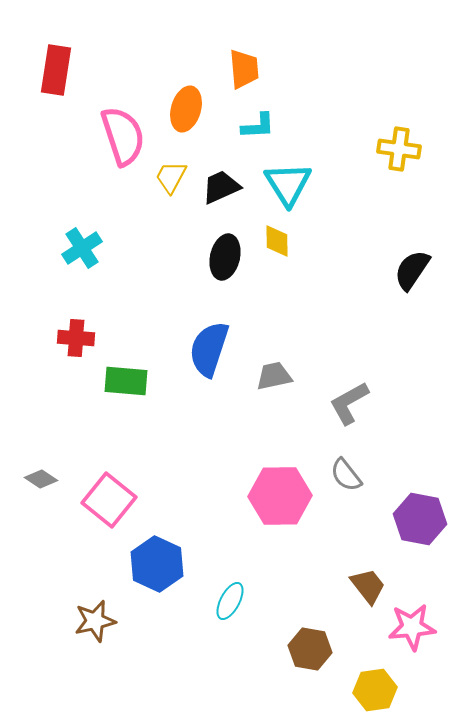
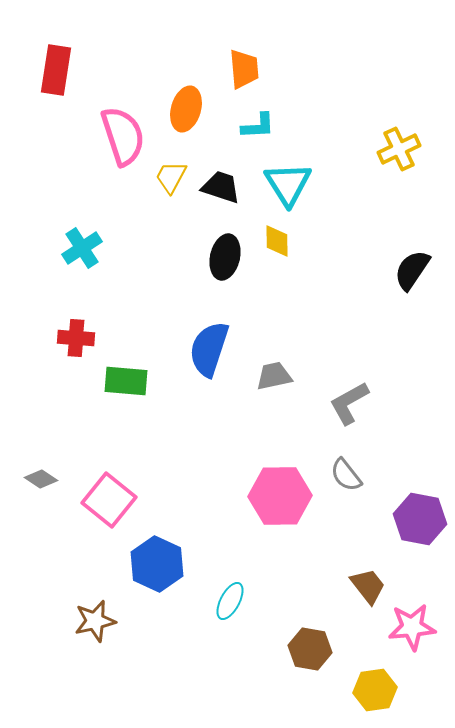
yellow cross: rotated 33 degrees counterclockwise
black trapezoid: rotated 42 degrees clockwise
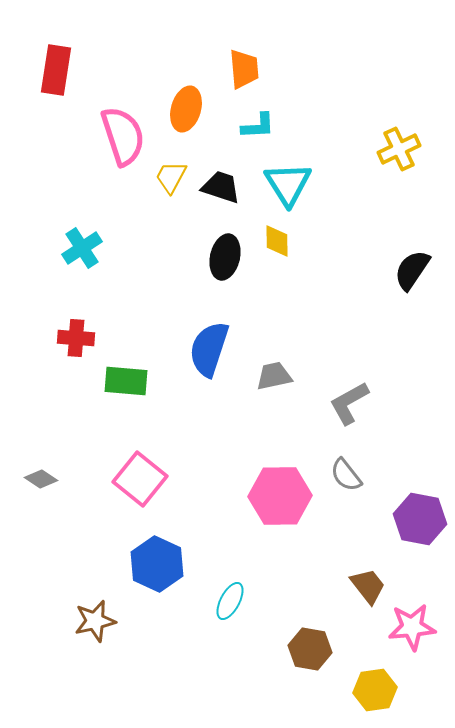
pink square: moved 31 px right, 21 px up
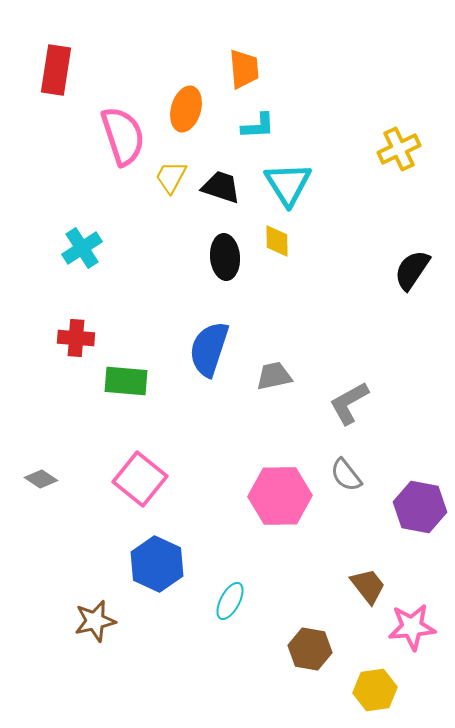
black ellipse: rotated 18 degrees counterclockwise
purple hexagon: moved 12 px up
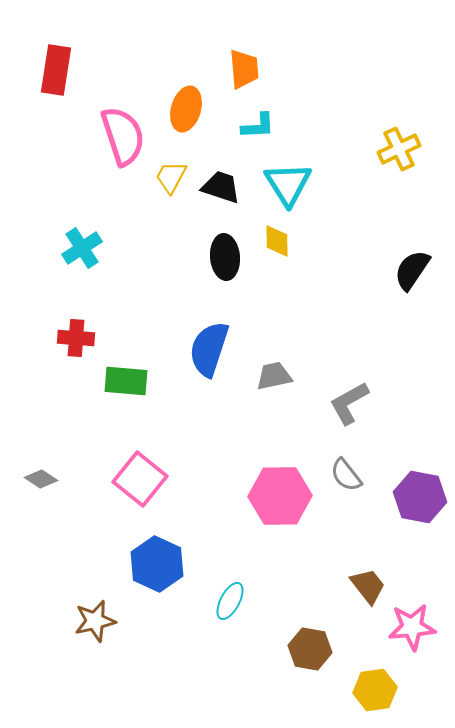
purple hexagon: moved 10 px up
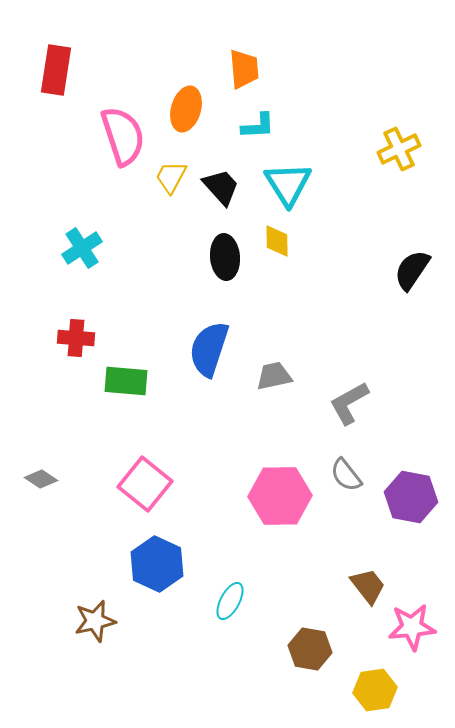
black trapezoid: rotated 30 degrees clockwise
pink square: moved 5 px right, 5 px down
purple hexagon: moved 9 px left
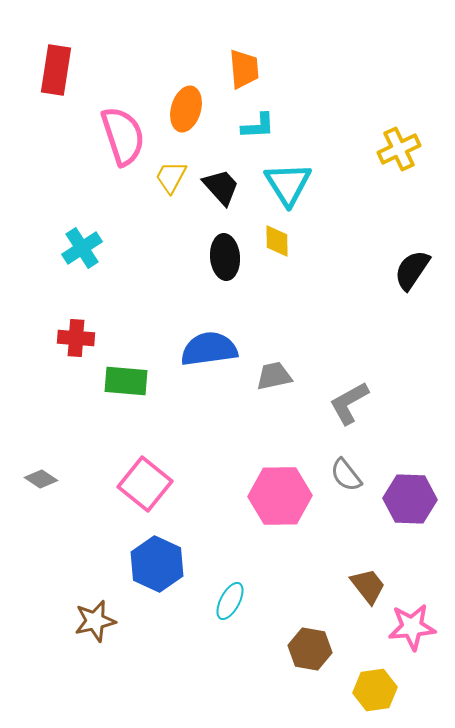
blue semicircle: rotated 64 degrees clockwise
purple hexagon: moved 1 px left, 2 px down; rotated 9 degrees counterclockwise
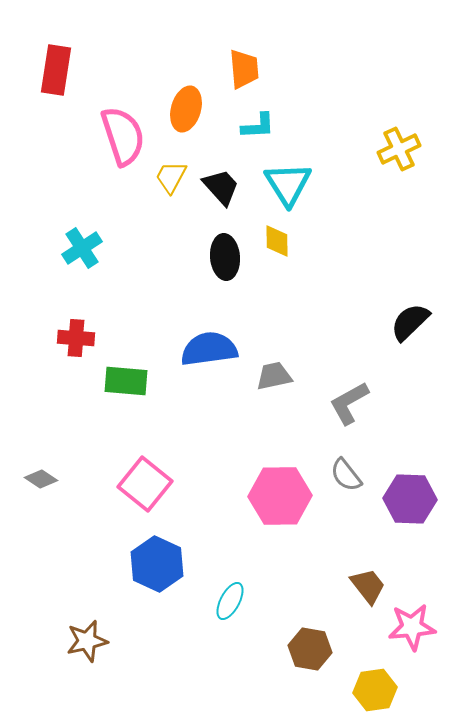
black semicircle: moved 2 px left, 52 px down; rotated 12 degrees clockwise
brown star: moved 8 px left, 20 px down
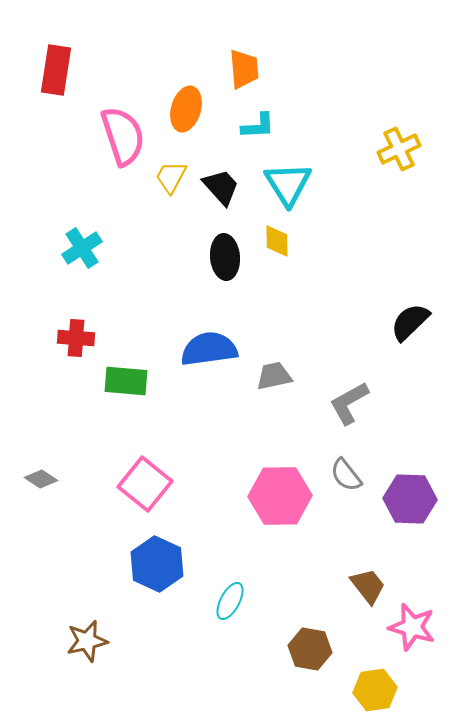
pink star: rotated 21 degrees clockwise
